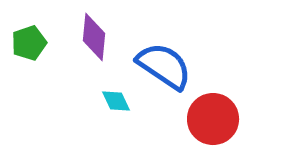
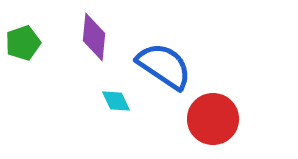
green pentagon: moved 6 px left
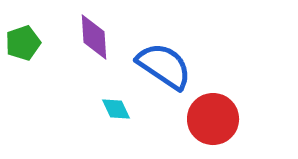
purple diamond: rotated 9 degrees counterclockwise
cyan diamond: moved 8 px down
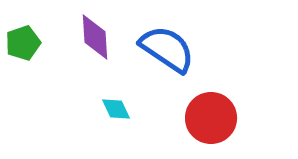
purple diamond: moved 1 px right
blue semicircle: moved 3 px right, 17 px up
red circle: moved 2 px left, 1 px up
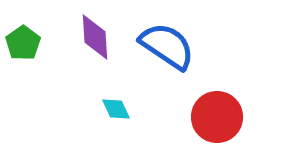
green pentagon: rotated 16 degrees counterclockwise
blue semicircle: moved 3 px up
red circle: moved 6 px right, 1 px up
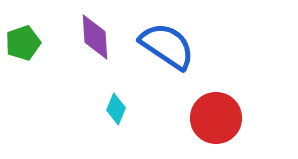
green pentagon: rotated 16 degrees clockwise
cyan diamond: rotated 48 degrees clockwise
red circle: moved 1 px left, 1 px down
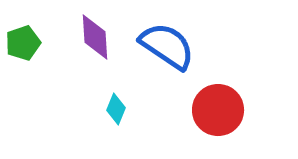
red circle: moved 2 px right, 8 px up
